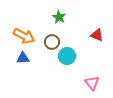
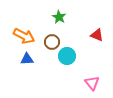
blue triangle: moved 4 px right, 1 px down
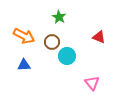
red triangle: moved 2 px right, 2 px down
blue triangle: moved 3 px left, 6 px down
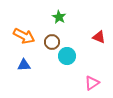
pink triangle: rotated 35 degrees clockwise
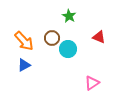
green star: moved 10 px right, 1 px up
orange arrow: moved 5 px down; rotated 20 degrees clockwise
brown circle: moved 4 px up
cyan circle: moved 1 px right, 7 px up
blue triangle: rotated 24 degrees counterclockwise
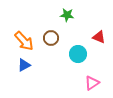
green star: moved 2 px left, 1 px up; rotated 24 degrees counterclockwise
brown circle: moved 1 px left
cyan circle: moved 10 px right, 5 px down
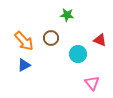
red triangle: moved 1 px right, 3 px down
pink triangle: rotated 35 degrees counterclockwise
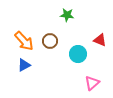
brown circle: moved 1 px left, 3 px down
pink triangle: rotated 28 degrees clockwise
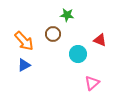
brown circle: moved 3 px right, 7 px up
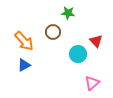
green star: moved 1 px right, 2 px up
brown circle: moved 2 px up
red triangle: moved 4 px left, 1 px down; rotated 24 degrees clockwise
